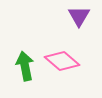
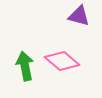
purple triangle: rotated 45 degrees counterclockwise
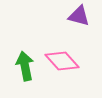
pink diamond: rotated 8 degrees clockwise
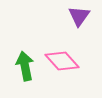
purple triangle: rotated 50 degrees clockwise
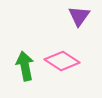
pink diamond: rotated 16 degrees counterclockwise
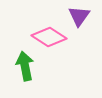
pink diamond: moved 13 px left, 24 px up
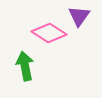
pink diamond: moved 4 px up
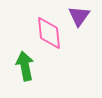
pink diamond: rotated 52 degrees clockwise
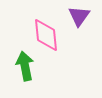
pink diamond: moved 3 px left, 2 px down
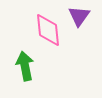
pink diamond: moved 2 px right, 5 px up
